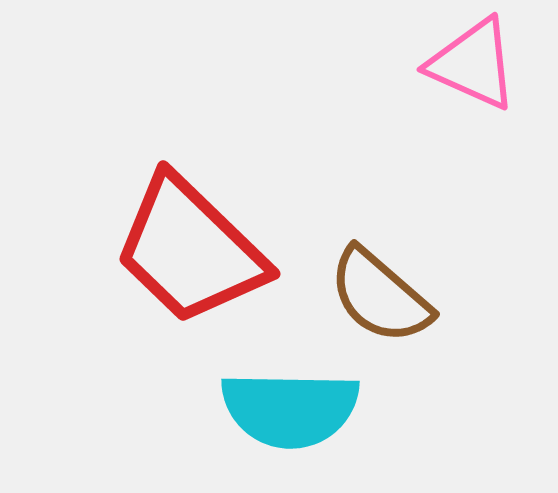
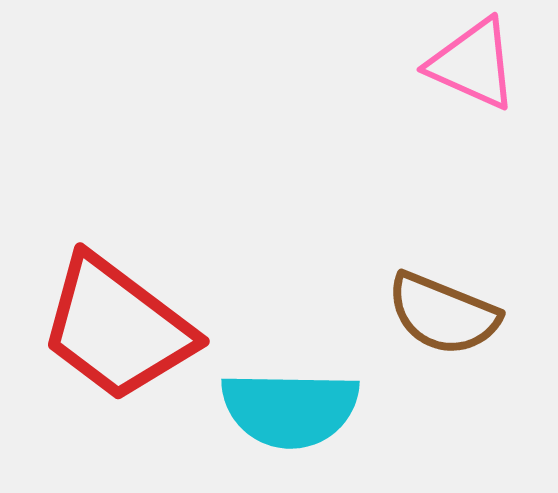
red trapezoid: moved 73 px left, 78 px down; rotated 7 degrees counterclockwise
brown semicircle: moved 63 px right, 18 px down; rotated 19 degrees counterclockwise
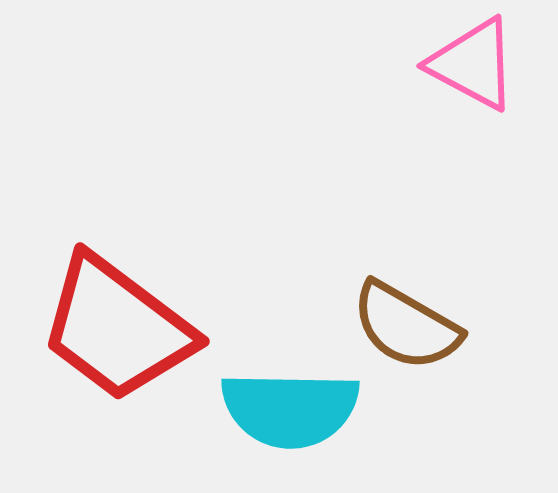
pink triangle: rotated 4 degrees clockwise
brown semicircle: moved 37 px left, 12 px down; rotated 8 degrees clockwise
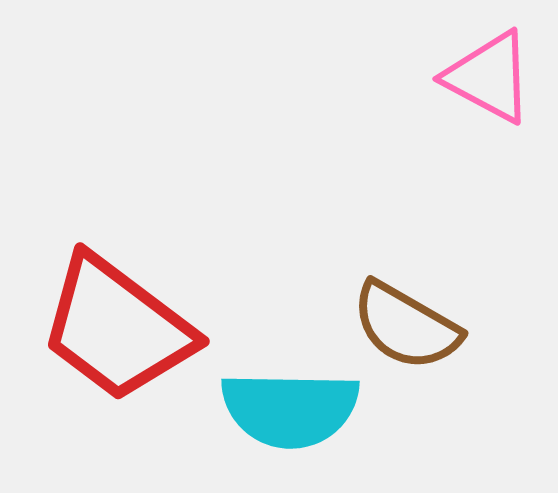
pink triangle: moved 16 px right, 13 px down
